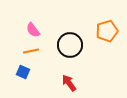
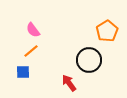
orange pentagon: rotated 15 degrees counterclockwise
black circle: moved 19 px right, 15 px down
orange line: rotated 28 degrees counterclockwise
blue square: rotated 24 degrees counterclockwise
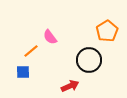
pink semicircle: moved 17 px right, 7 px down
red arrow: moved 1 px right, 3 px down; rotated 102 degrees clockwise
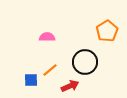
pink semicircle: moved 3 px left; rotated 126 degrees clockwise
orange line: moved 19 px right, 19 px down
black circle: moved 4 px left, 2 px down
blue square: moved 8 px right, 8 px down
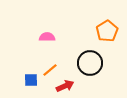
black circle: moved 5 px right, 1 px down
red arrow: moved 5 px left
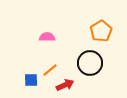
orange pentagon: moved 6 px left
red arrow: moved 1 px up
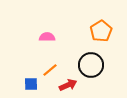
black circle: moved 1 px right, 2 px down
blue square: moved 4 px down
red arrow: moved 3 px right
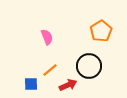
pink semicircle: rotated 70 degrees clockwise
black circle: moved 2 px left, 1 px down
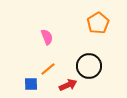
orange pentagon: moved 3 px left, 8 px up
orange line: moved 2 px left, 1 px up
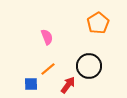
red arrow: rotated 30 degrees counterclockwise
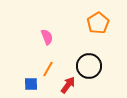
orange line: rotated 21 degrees counterclockwise
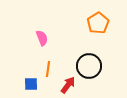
pink semicircle: moved 5 px left, 1 px down
orange line: rotated 21 degrees counterclockwise
